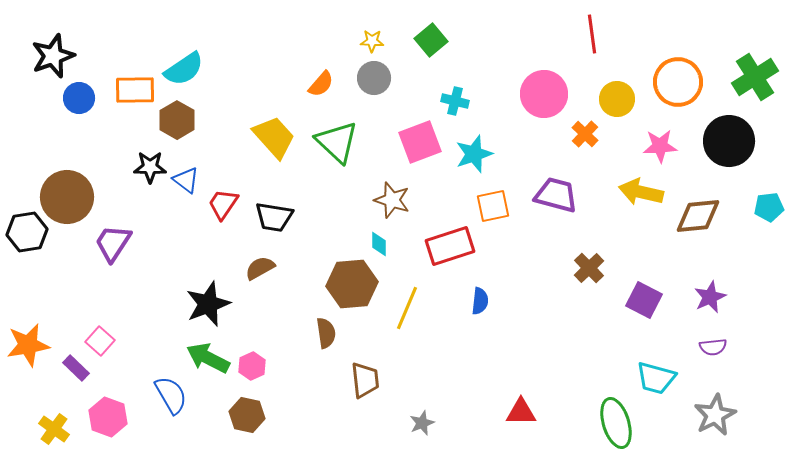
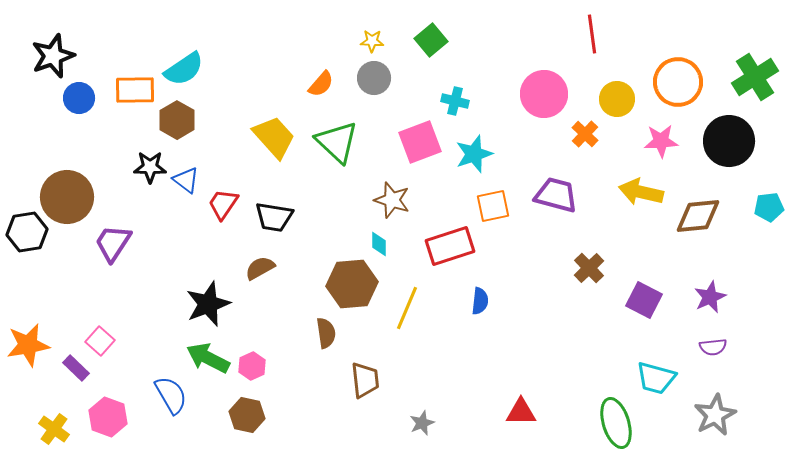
pink star at (660, 146): moved 1 px right, 5 px up
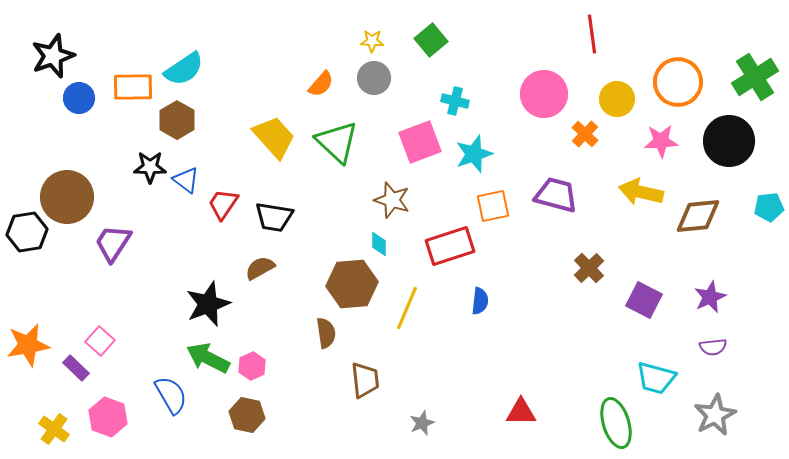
orange rectangle at (135, 90): moved 2 px left, 3 px up
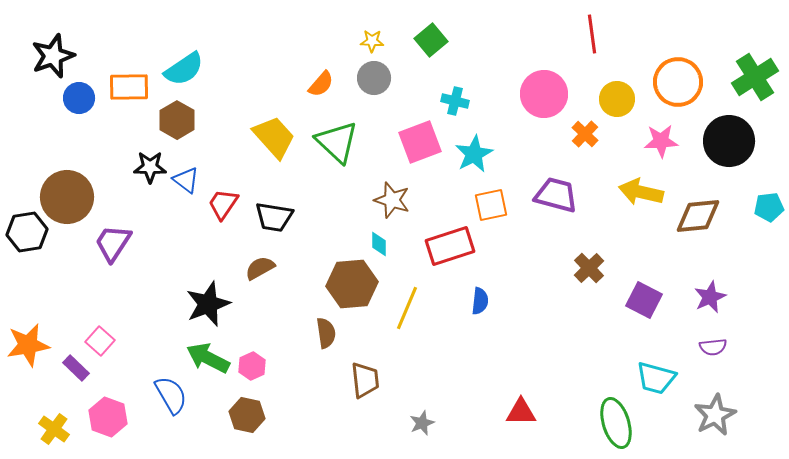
orange rectangle at (133, 87): moved 4 px left
cyan star at (474, 154): rotated 9 degrees counterclockwise
orange square at (493, 206): moved 2 px left, 1 px up
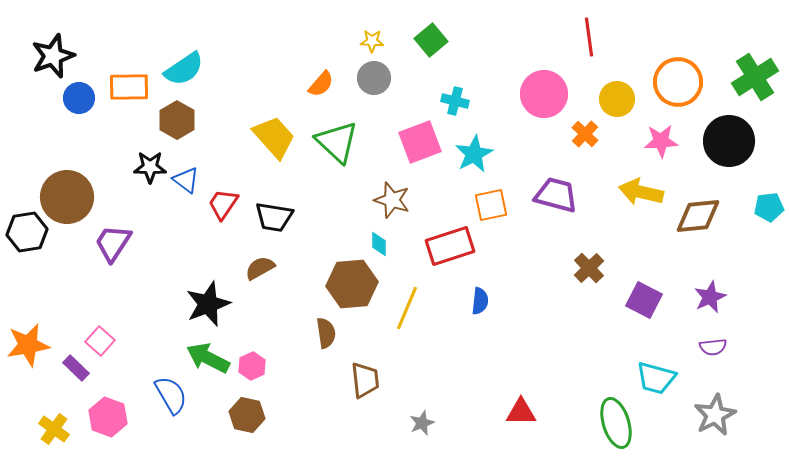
red line at (592, 34): moved 3 px left, 3 px down
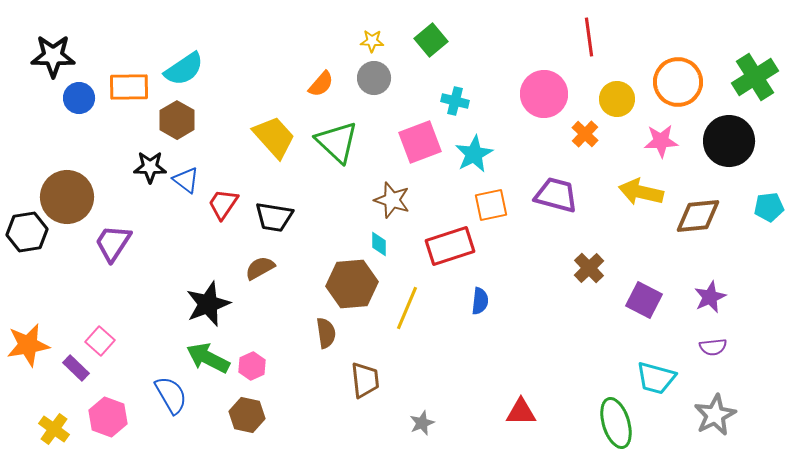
black star at (53, 56): rotated 21 degrees clockwise
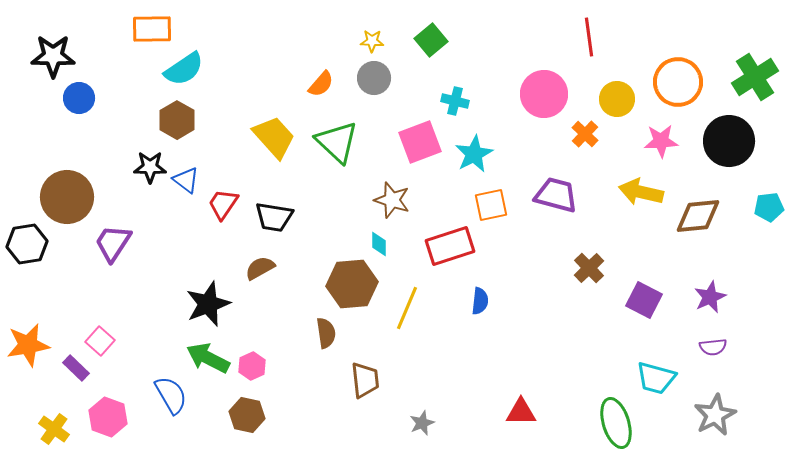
orange rectangle at (129, 87): moved 23 px right, 58 px up
black hexagon at (27, 232): moved 12 px down
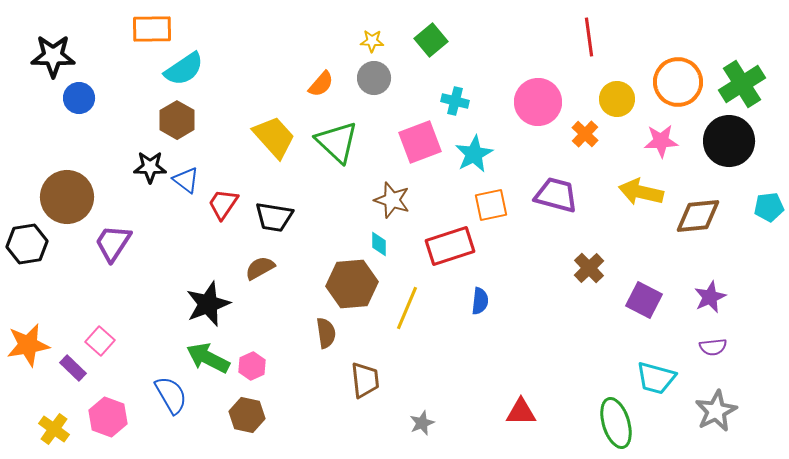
green cross at (755, 77): moved 13 px left, 7 px down
pink circle at (544, 94): moved 6 px left, 8 px down
purple rectangle at (76, 368): moved 3 px left
gray star at (715, 415): moved 1 px right, 4 px up
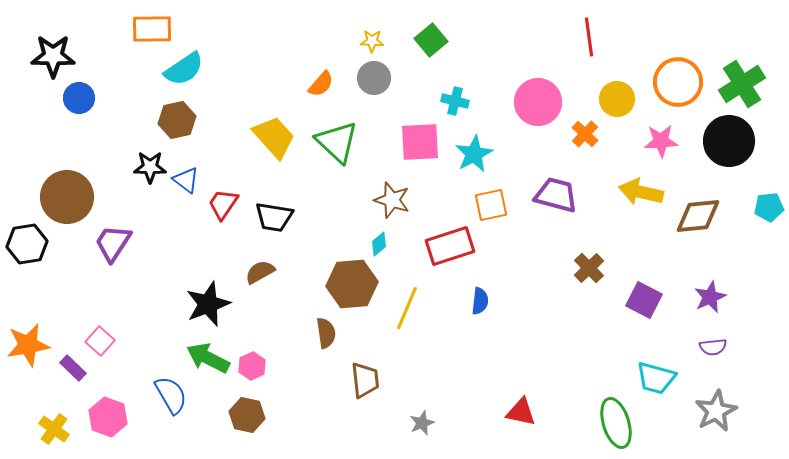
brown hexagon at (177, 120): rotated 18 degrees clockwise
pink square at (420, 142): rotated 18 degrees clockwise
cyan diamond at (379, 244): rotated 50 degrees clockwise
brown semicircle at (260, 268): moved 4 px down
red triangle at (521, 412): rotated 12 degrees clockwise
